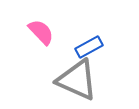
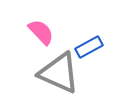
gray triangle: moved 18 px left, 7 px up
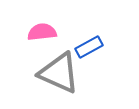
pink semicircle: moved 1 px right; rotated 52 degrees counterclockwise
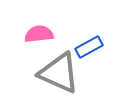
pink semicircle: moved 3 px left, 2 px down
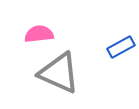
blue rectangle: moved 32 px right
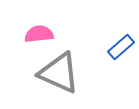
blue rectangle: rotated 12 degrees counterclockwise
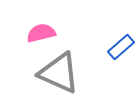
pink semicircle: moved 2 px right, 1 px up; rotated 8 degrees counterclockwise
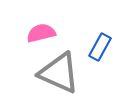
blue rectangle: moved 21 px left; rotated 20 degrees counterclockwise
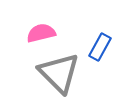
gray triangle: rotated 21 degrees clockwise
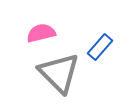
blue rectangle: rotated 12 degrees clockwise
